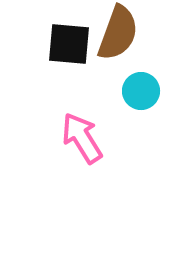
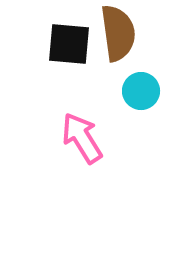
brown semicircle: rotated 28 degrees counterclockwise
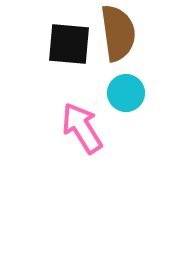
cyan circle: moved 15 px left, 2 px down
pink arrow: moved 10 px up
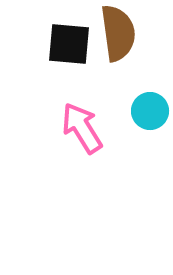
cyan circle: moved 24 px right, 18 px down
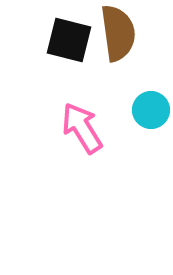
black square: moved 4 px up; rotated 9 degrees clockwise
cyan circle: moved 1 px right, 1 px up
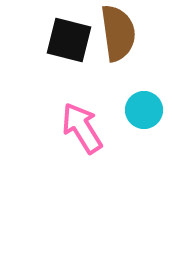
cyan circle: moved 7 px left
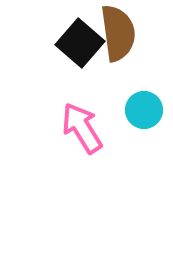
black square: moved 11 px right, 3 px down; rotated 27 degrees clockwise
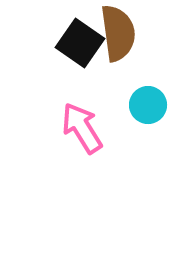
black square: rotated 6 degrees counterclockwise
cyan circle: moved 4 px right, 5 px up
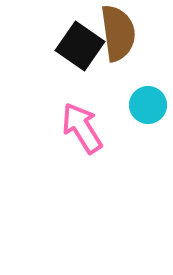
black square: moved 3 px down
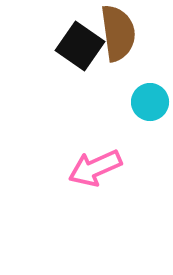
cyan circle: moved 2 px right, 3 px up
pink arrow: moved 13 px right, 40 px down; rotated 82 degrees counterclockwise
